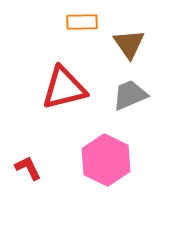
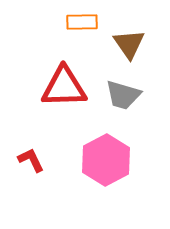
red triangle: moved 1 px up; rotated 12 degrees clockwise
gray trapezoid: moved 7 px left; rotated 141 degrees counterclockwise
pink hexagon: rotated 6 degrees clockwise
red L-shape: moved 3 px right, 8 px up
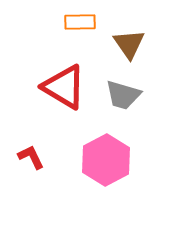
orange rectangle: moved 2 px left
red triangle: rotated 33 degrees clockwise
red L-shape: moved 3 px up
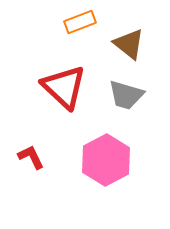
orange rectangle: rotated 20 degrees counterclockwise
brown triangle: rotated 16 degrees counterclockwise
red triangle: rotated 12 degrees clockwise
gray trapezoid: moved 3 px right
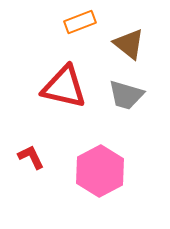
red triangle: rotated 30 degrees counterclockwise
pink hexagon: moved 6 px left, 11 px down
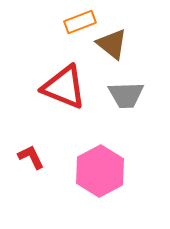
brown triangle: moved 17 px left
red triangle: rotated 9 degrees clockwise
gray trapezoid: rotated 18 degrees counterclockwise
